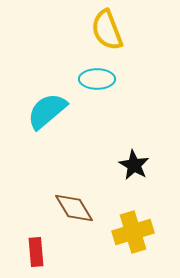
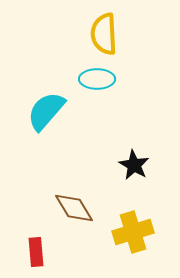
yellow semicircle: moved 3 px left, 4 px down; rotated 18 degrees clockwise
cyan semicircle: moved 1 px left; rotated 9 degrees counterclockwise
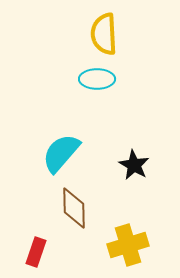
cyan semicircle: moved 15 px right, 42 px down
brown diamond: rotated 30 degrees clockwise
yellow cross: moved 5 px left, 13 px down
red rectangle: rotated 24 degrees clockwise
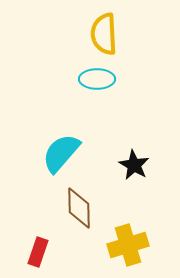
brown diamond: moved 5 px right
red rectangle: moved 2 px right
